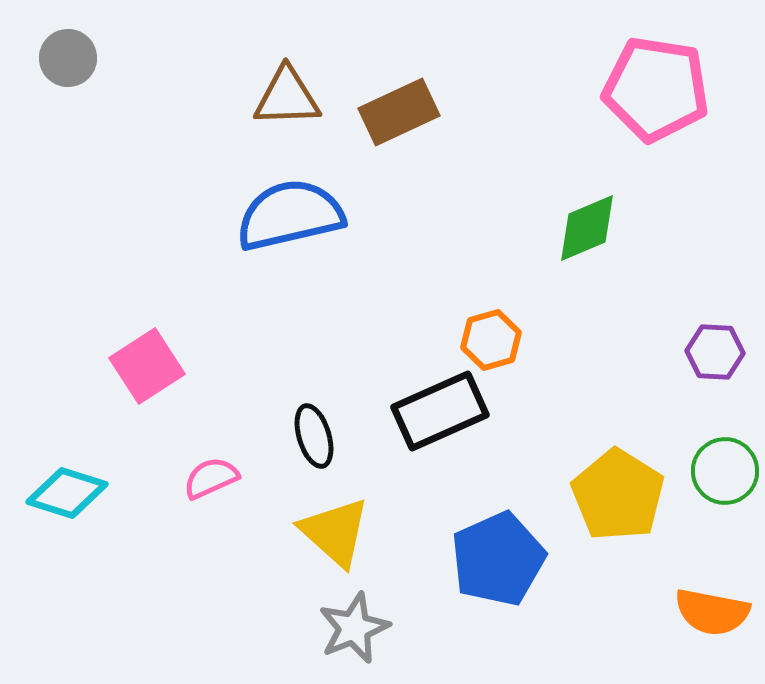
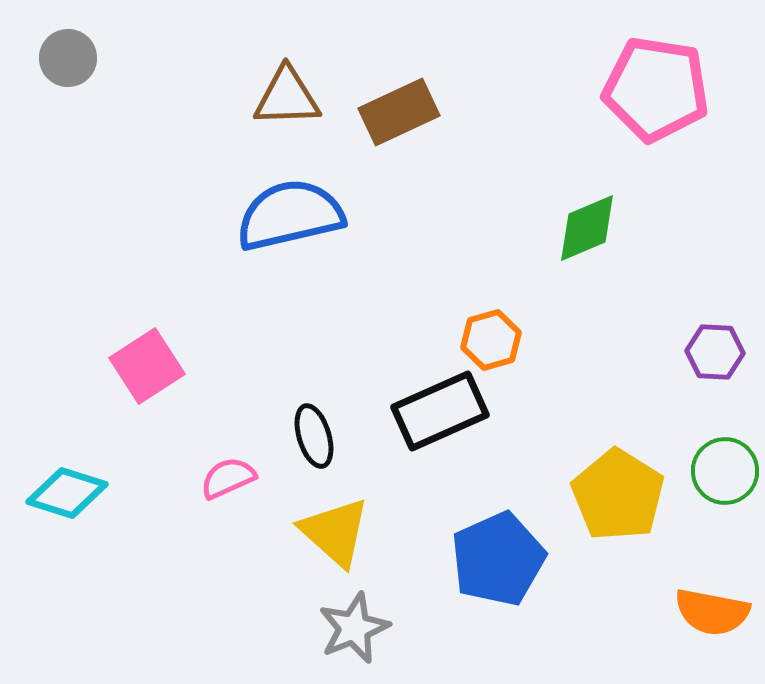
pink semicircle: moved 17 px right
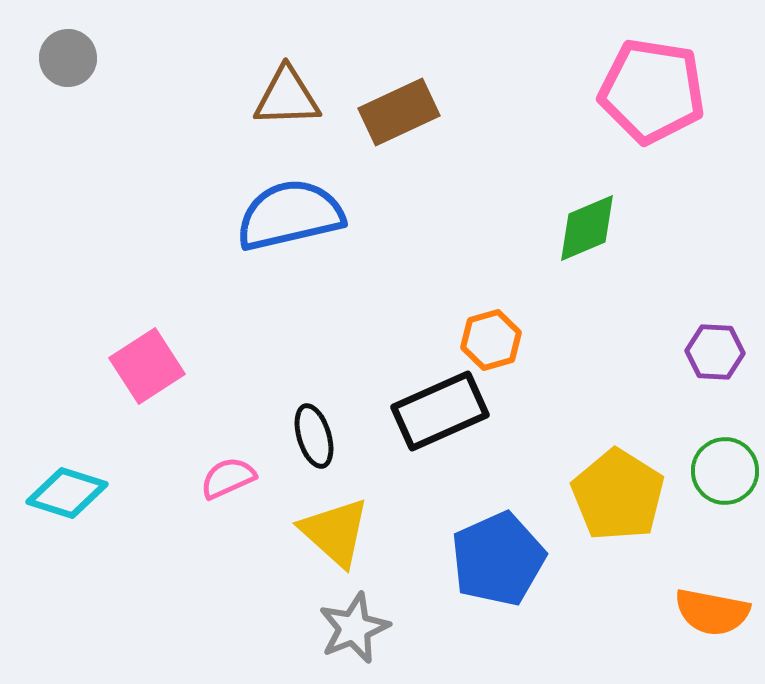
pink pentagon: moved 4 px left, 2 px down
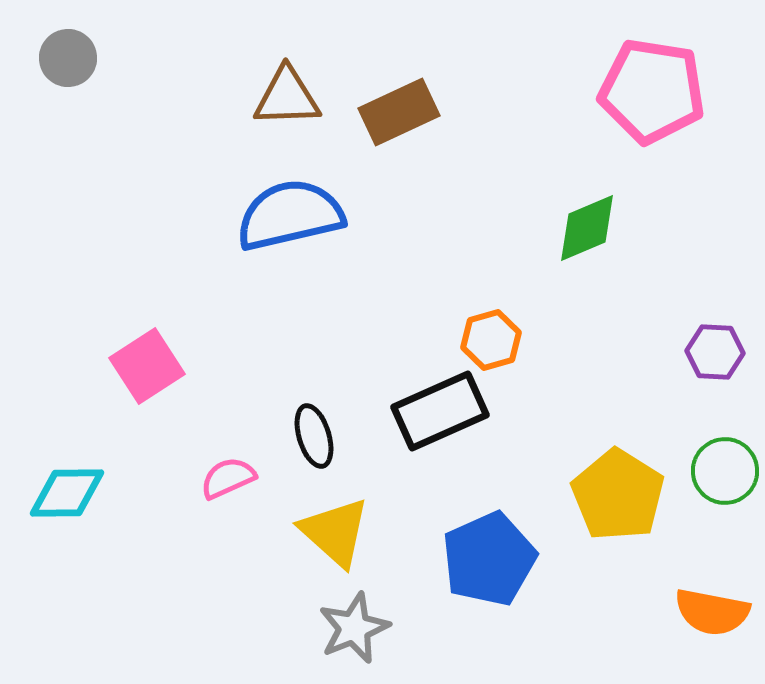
cyan diamond: rotated 18 degrees counterclockwise
blue pentagon: moved 9 px left
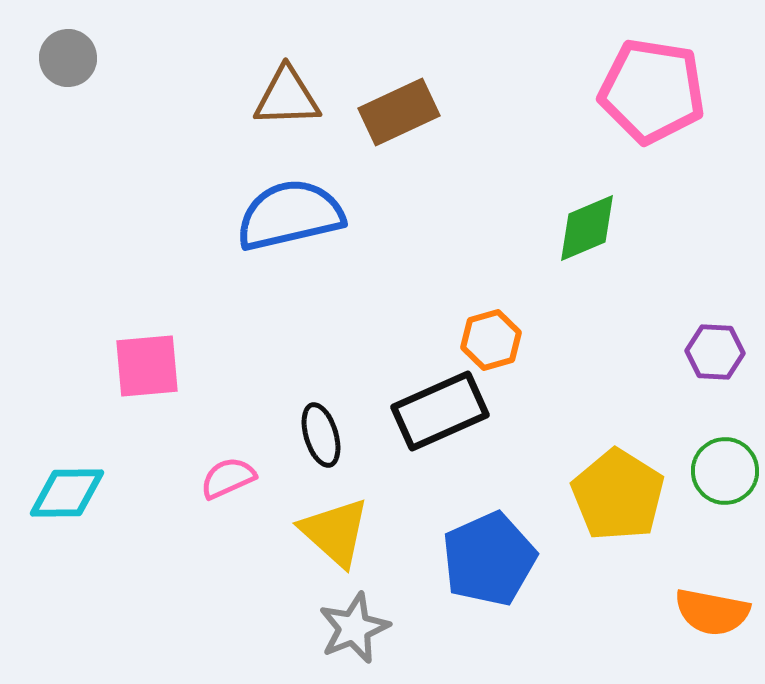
pink square: rotated 28 degrees clockwise
black ellipse: moved 7 px right, 1 px up
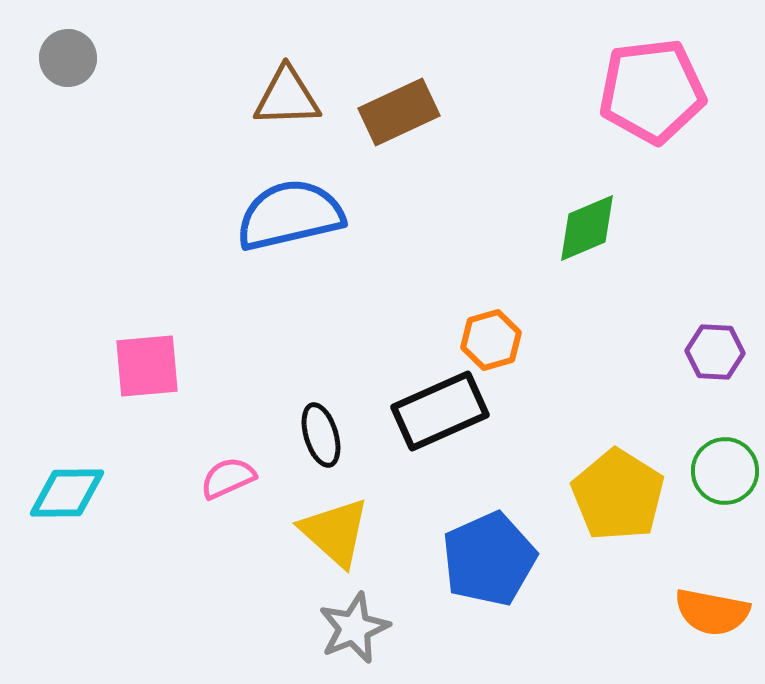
pink pentagon: rotated 16 degrees counterclockwise
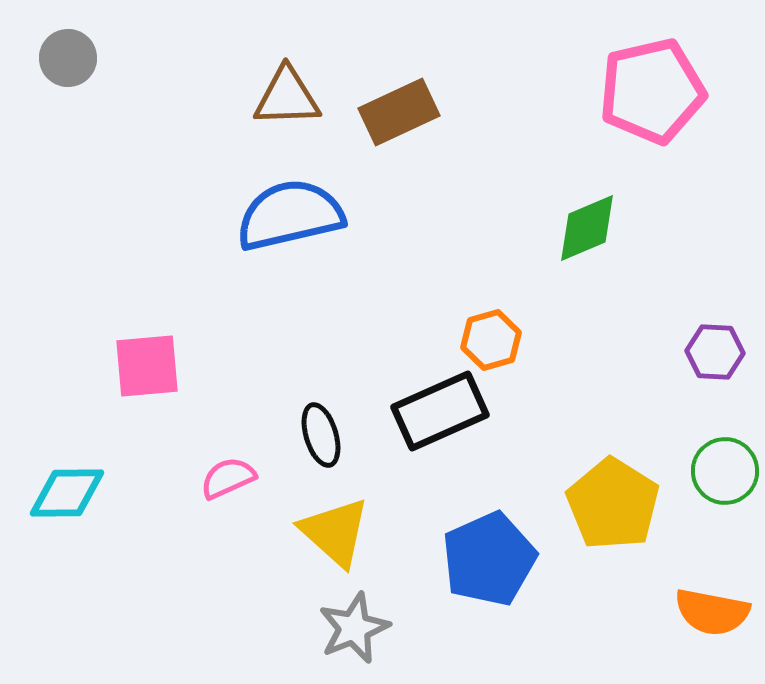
pink pentagon: rotated 6 degrees counterclockwise
yellow pentagon: moved 5 px left, 9 px down
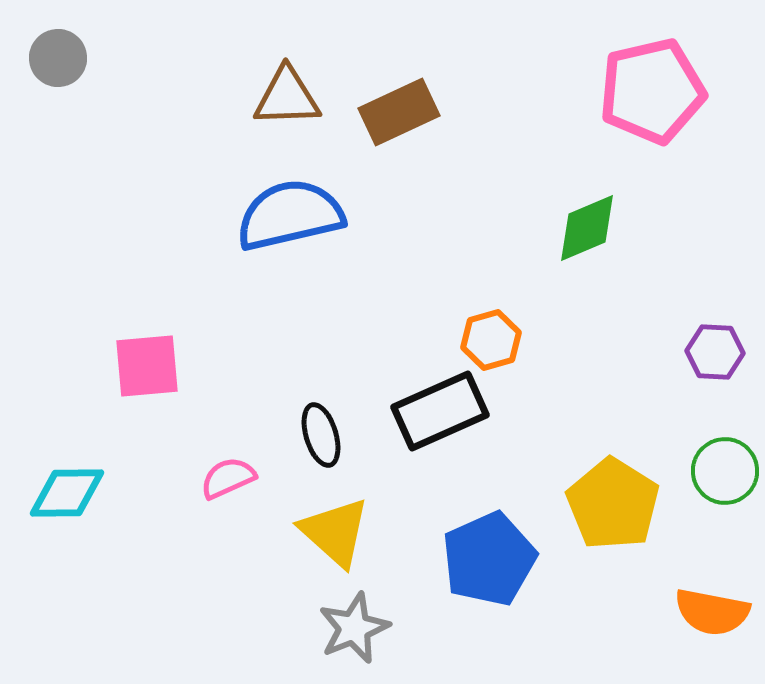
gray circle: moved 10 px left
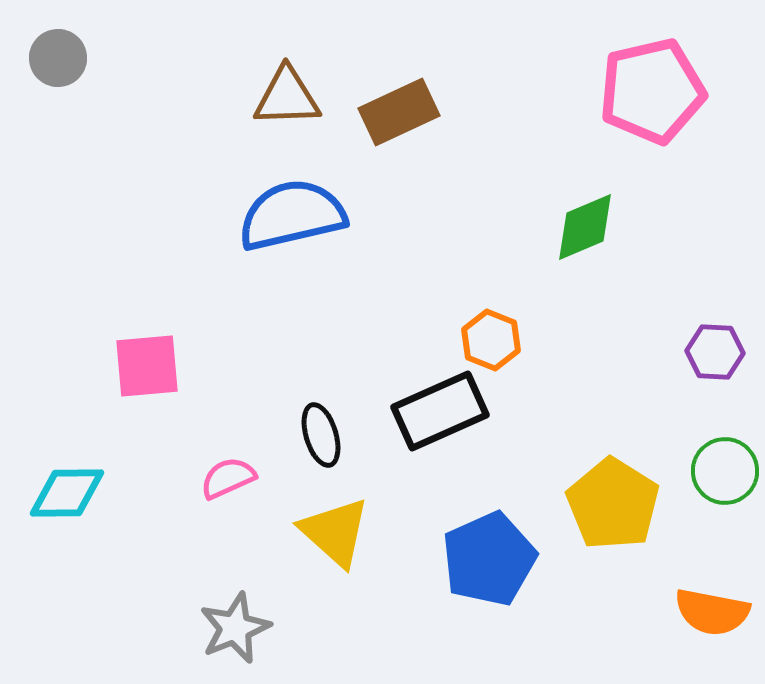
blue semicircle: moved 2 px right
green diamond: moved 2 px left, 1 px up
orange hexagon: rotated 22 degrees counterclockwise
gray star: moved 119 px left
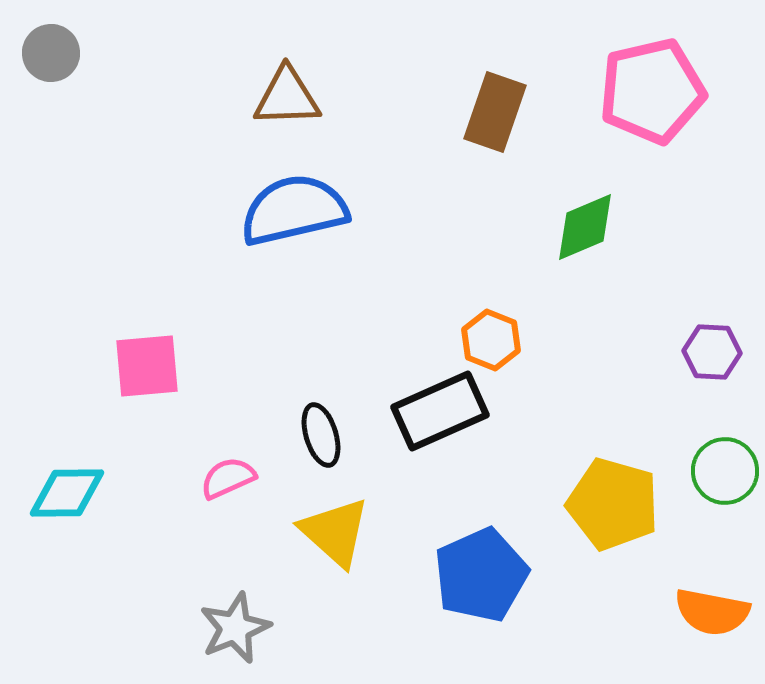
gray circle: moved 7 px left, 5 px up
brown rectangle: moved 96 px right; rotated 46 degrees counterclockwise
blue semicircle: moved 2 px right, 5 px up
purple hexagon: moved 3 px left
yellow pentagon: rotated 16 degrees counterclockwise
blue pentagon: moved 8 px left, 16 px down
